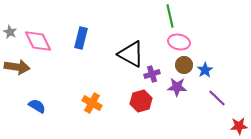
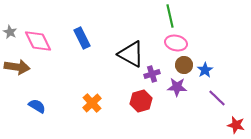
blue rectangle: moved 1 px right; rotated 40 degrees counterclockwise
pink ellipse: moved 3 px left, 1 px down
orange cross: rotated 18 degrees clockwise
red star: moved 3 px left, 1 px up; rotated 18 degrees clockwise
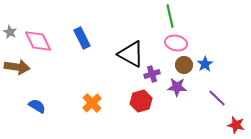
blue star: moved 6 px up
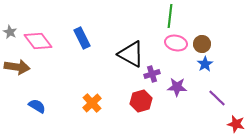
green line: rotated 20 degrees clockwise
pink diamond: rotated 12 degrees counterclockwise
brown circle: moved 18 px right, 21 px up
red star: moved 1 px up
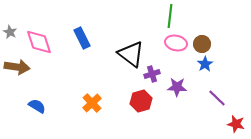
pink diamond: moved 1 px right, 1 px down; rotated 20 degrees clockwise
black triangle: rotated 8 degrees clockwise
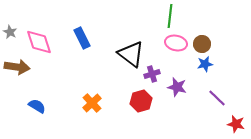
blue star: rotated 21 degrees clockwise
purple star: rotated 12 degrees clockwise
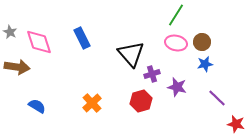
green line: moved 6 px right, 1 px up; rotated 25 degrees clockwise
brown circle: moved 2 px up
black triangle: rotated 12 degrees clockwise
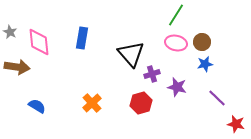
blue rectangle: rotated 35 degrees clockwise
pink diamond: rotated 12 degrees clockwise
red hexagon: moved 2 px down
